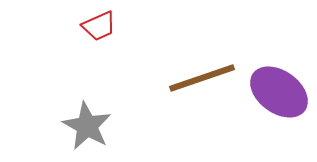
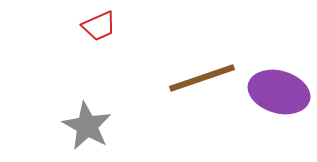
purple ellipse: rotated 20 degrees counterclockwise
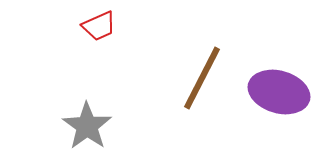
brown line: rotated 44 degrees counterclockwise
gray star: rotated 6 degrees clockwise
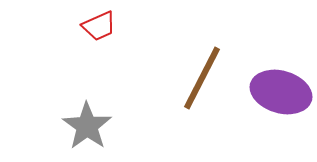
purple ellipse: moved 2 px right
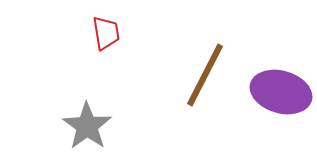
red trapezoid: moved 7 px right, 7 px down; rotated 75 degrees counterclockwise
brown line: moved 3 px right, 3 px up
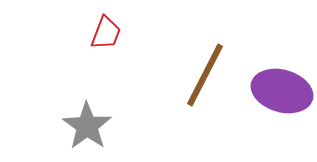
red trapezoid: rotated 30 degrees clockwise
purple ellipse: moved 1 px right, 1 px up
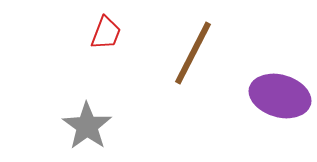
brown line: moved 12 px left, 22 px up
purple ellipse: moved 2 px left, 5 px down
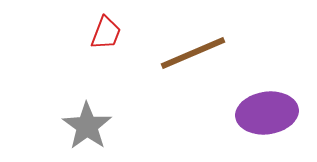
brown line: rotated 40 degrees clockwise
purple ellipse: moved 13 px left, 17 px down; rotated 24 degrees counterclockwise
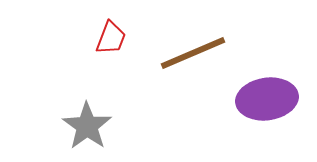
red trapezoid: moved 5 px right, 5 px down
purple ellipse: moved 14 px up
